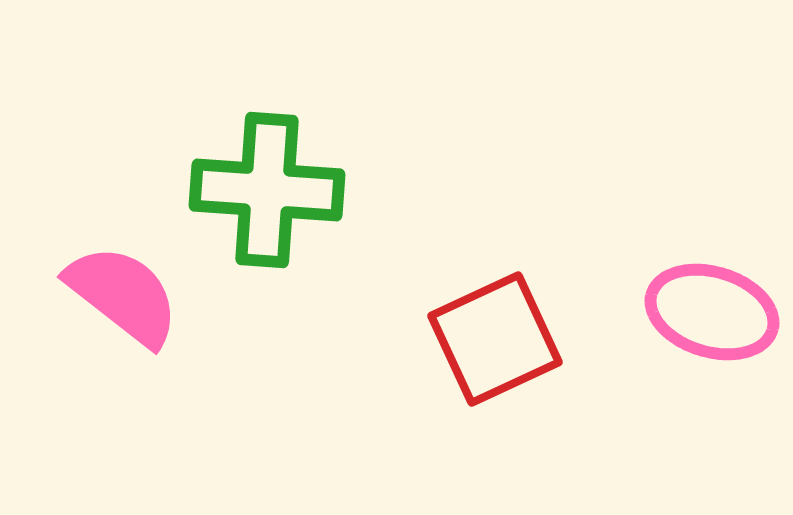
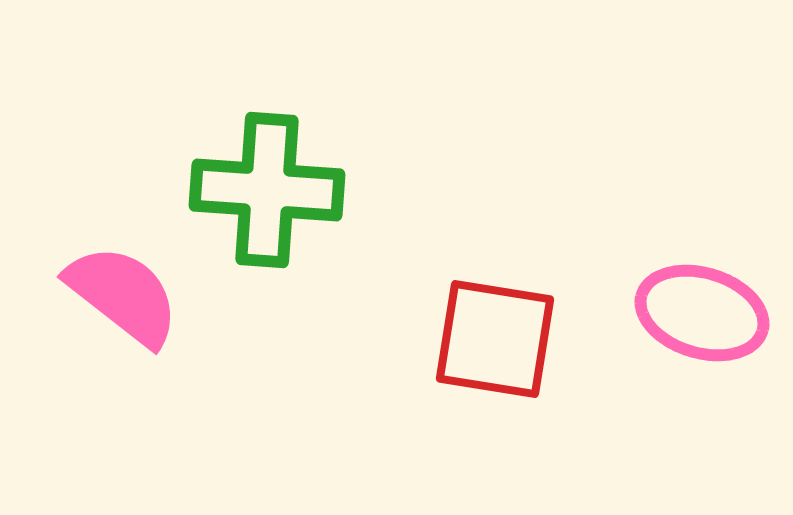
pink ellipse: moved 10 px left, 1 px down
red square: rotated 34 degrees clockwise
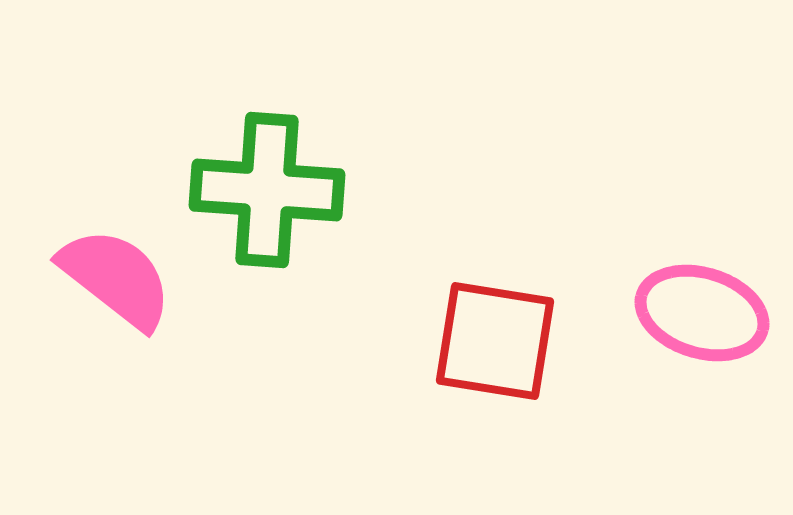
pink semicircle: moved 7 px left, 17 px up
red square: moved 2 px down
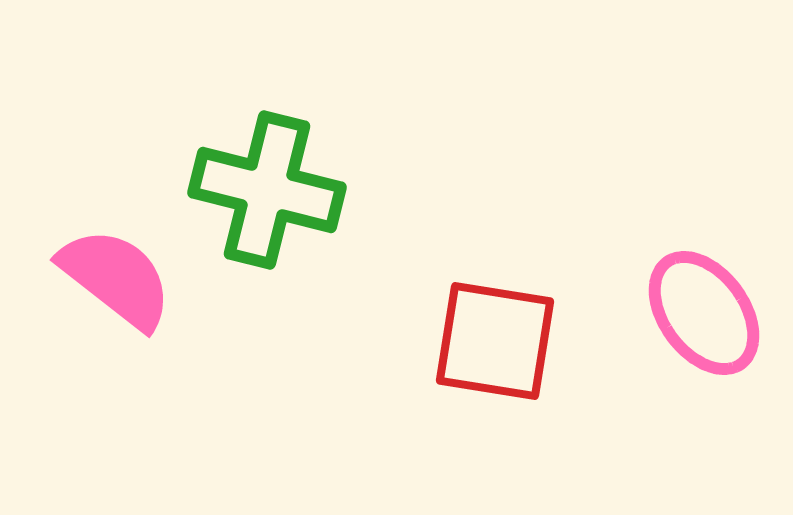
green cross: rotated 10 degrees clockwise
pink ellipse: moved 2 px right; rotated 37 degrees clockwise
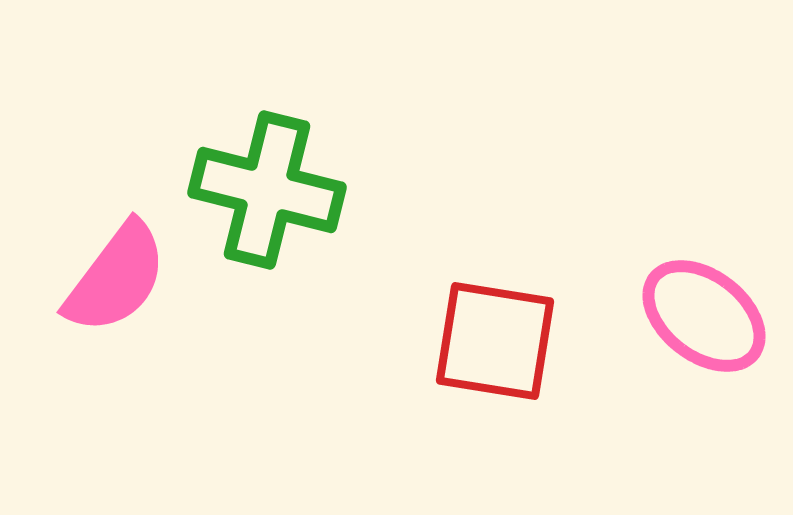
pink semicircle: rotated 89 degrees clockwise
pink ellipse: moved 3 px down; rotated 16 degrees counterclockwise
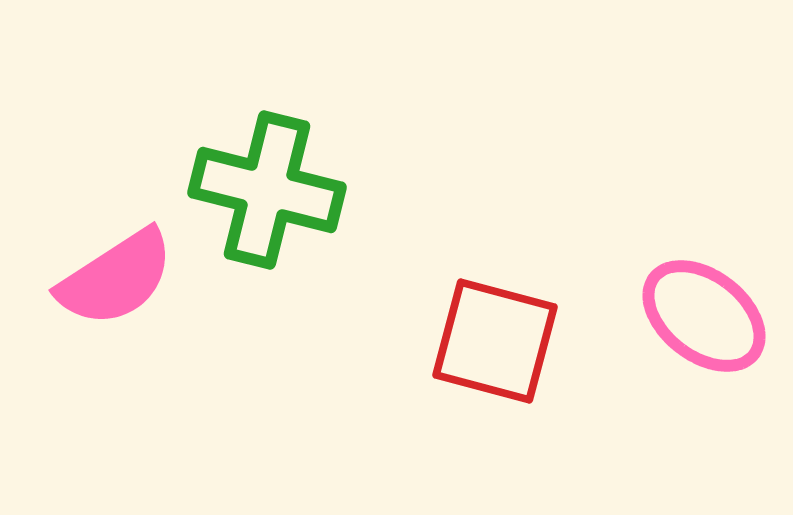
pink semicircle: rotated 20 degrees clockwise
red square: rotated 6 degrees clockwise
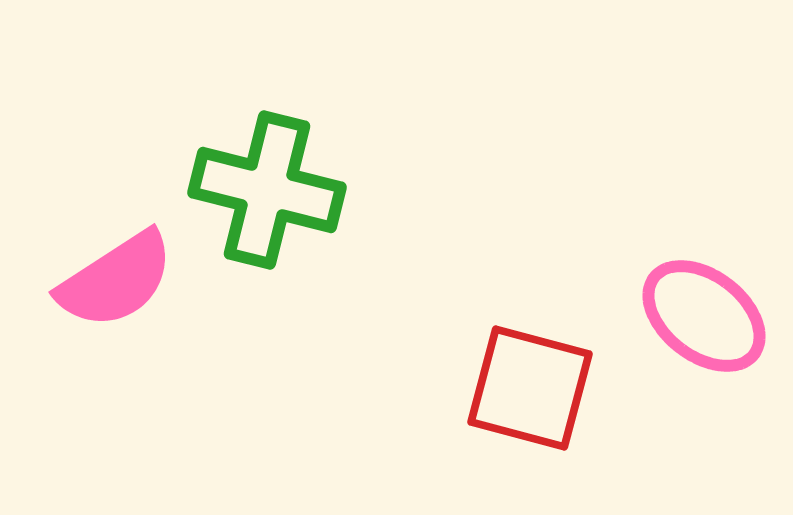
pink semicircle: moved 2 px down
red square: moved 35 px right, 47 px down
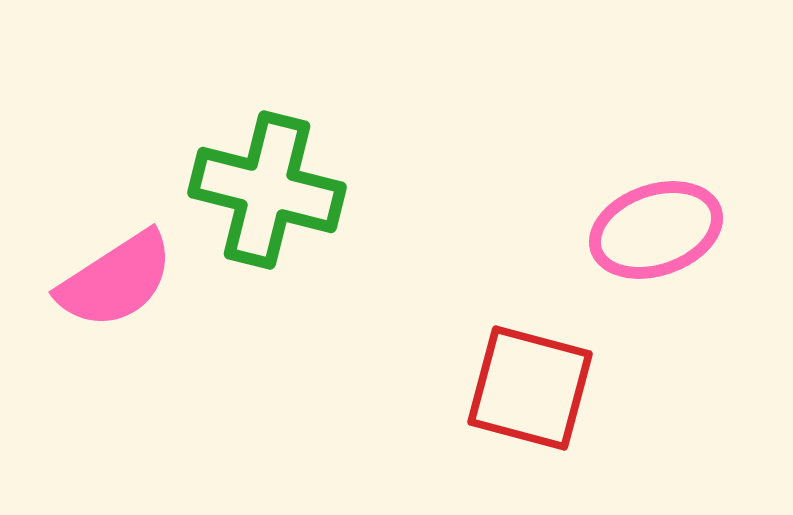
pink ellipse: moved 48 px left, 86 px up; rotated 57 degrees counterclockwise
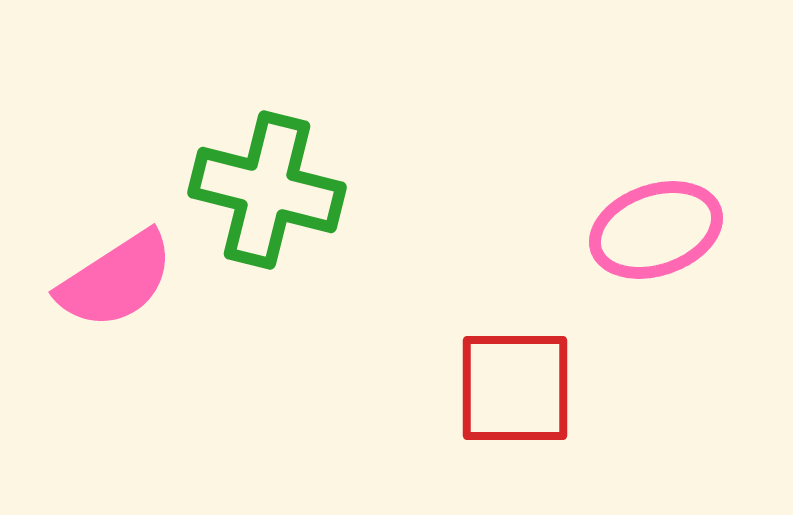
red square: moved 15 px left; rotated 15 degrees counterclockwise
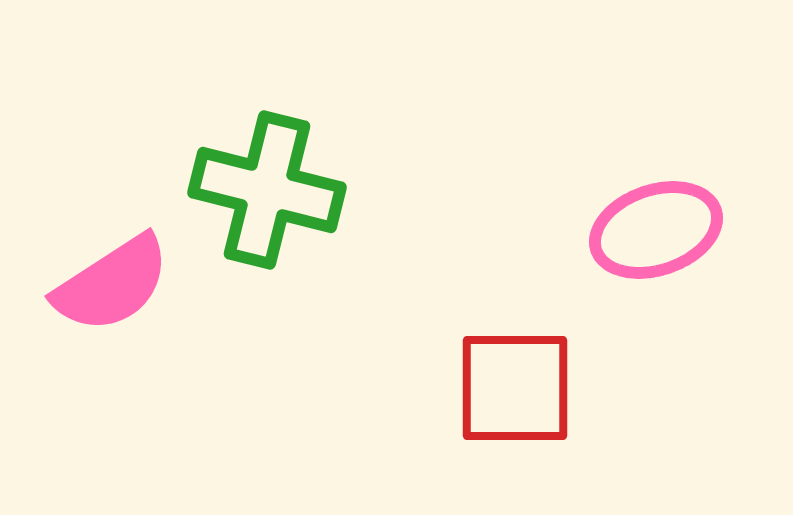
pink semicircle: moved 4 px left, 4 px down
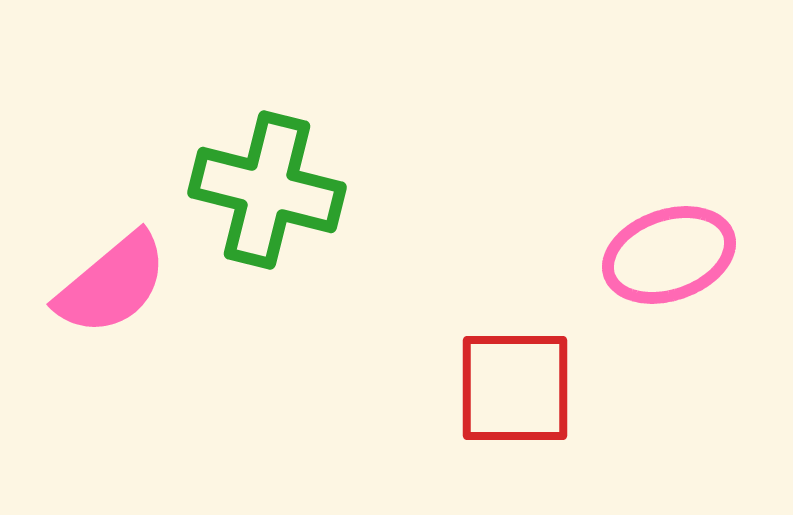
pink ellipse: moved 13 px right, 25 px down
pink semicircle: rotated 7 degrees counterclockwise
